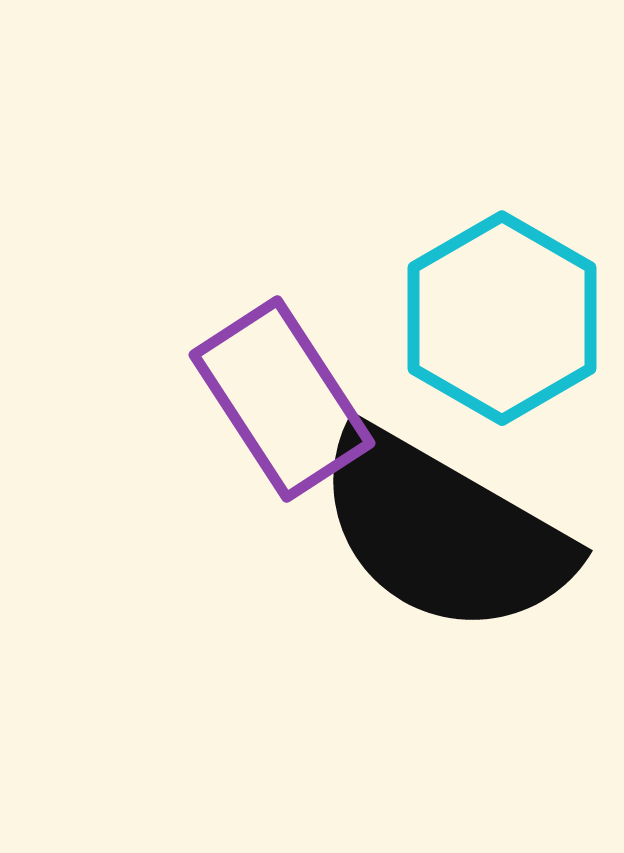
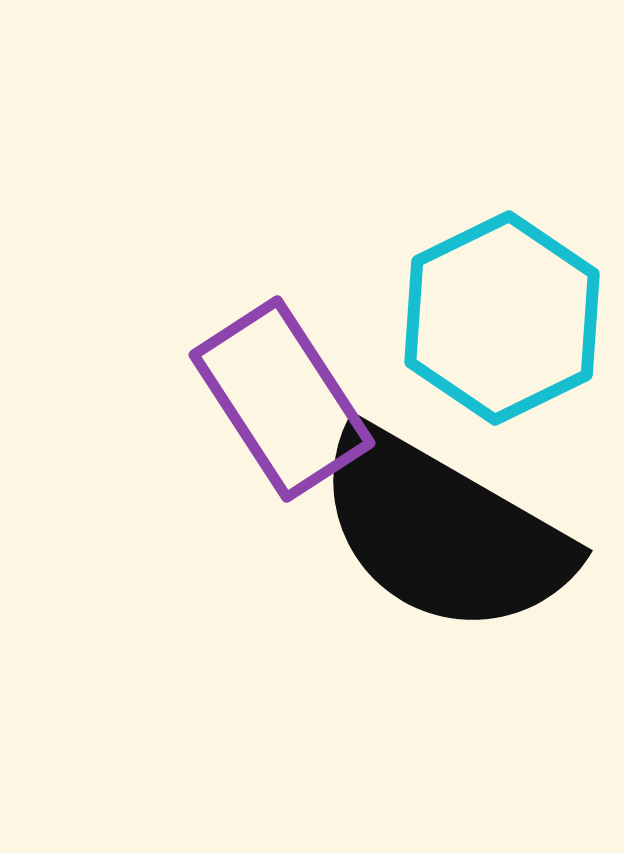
cyan hexagon: rotated 4 degrees clockwise
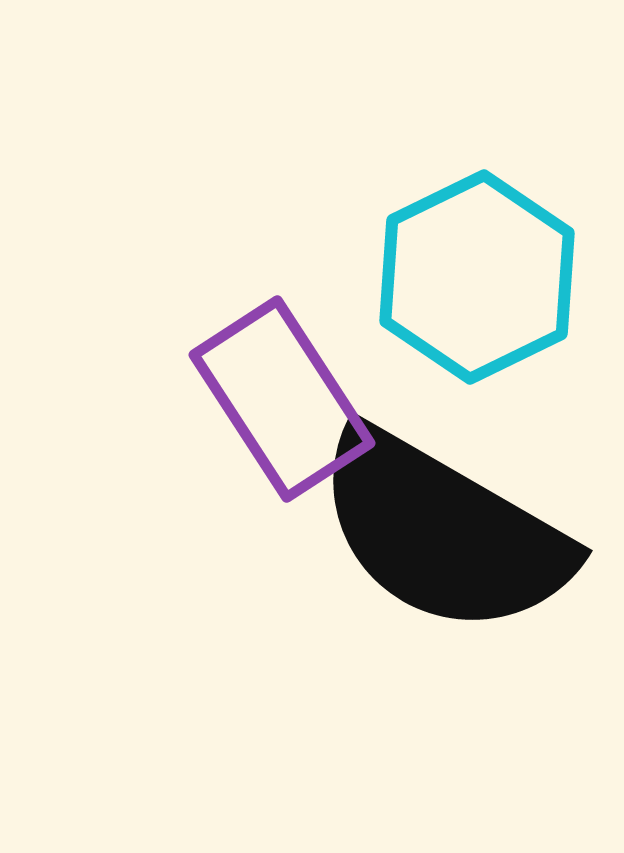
cyan hexagon: moved 25 px left, 41 px up
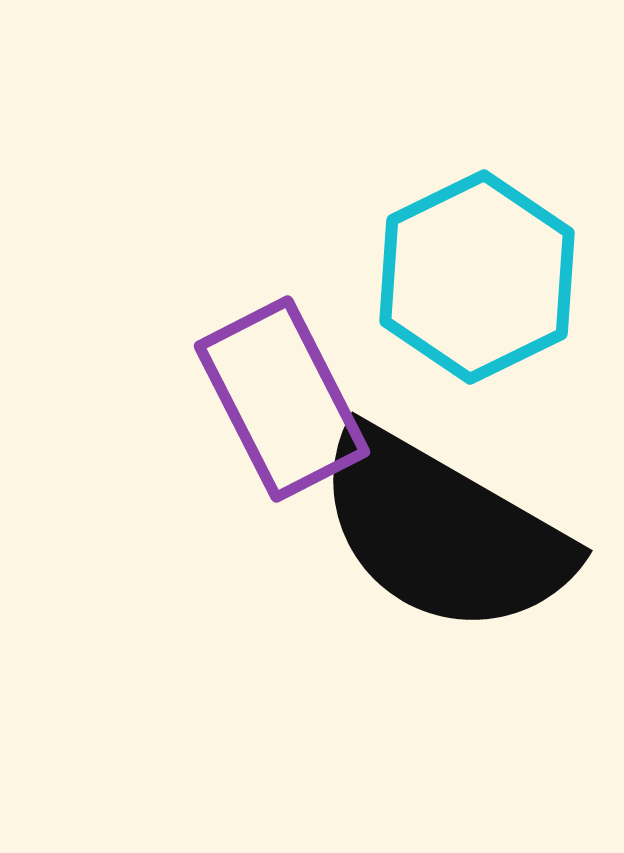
purple rectangle: rotated 6 degrees clockwise
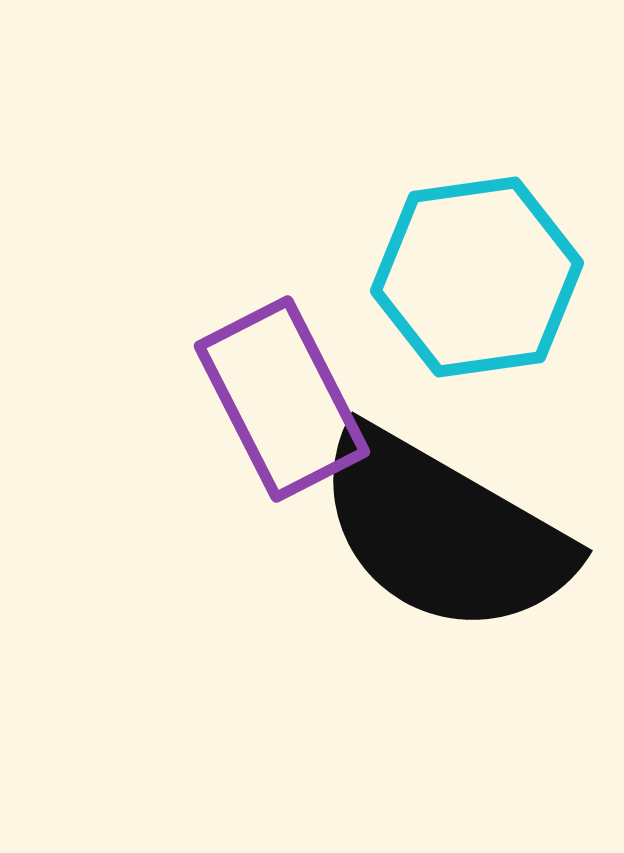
cyan hexagon: rotated 18 degrees clockwise
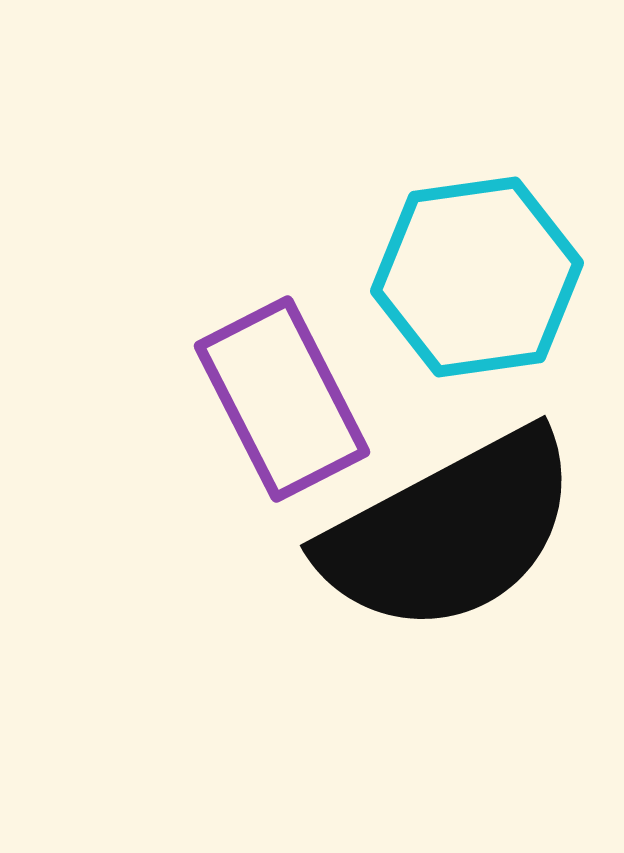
black semicircle: moved 7 px right; rotated 58 degrees counterclockwise
